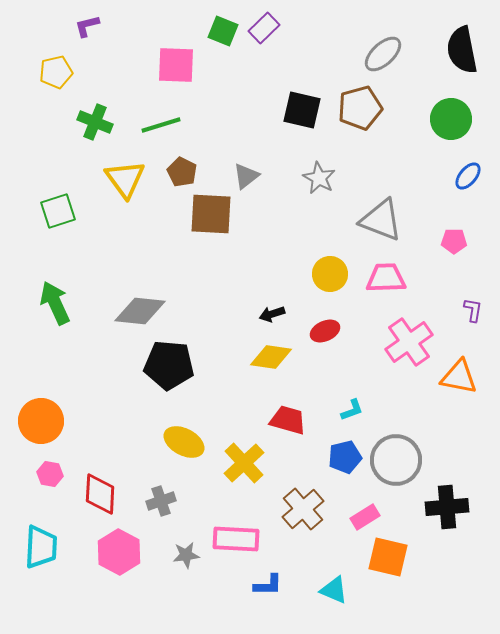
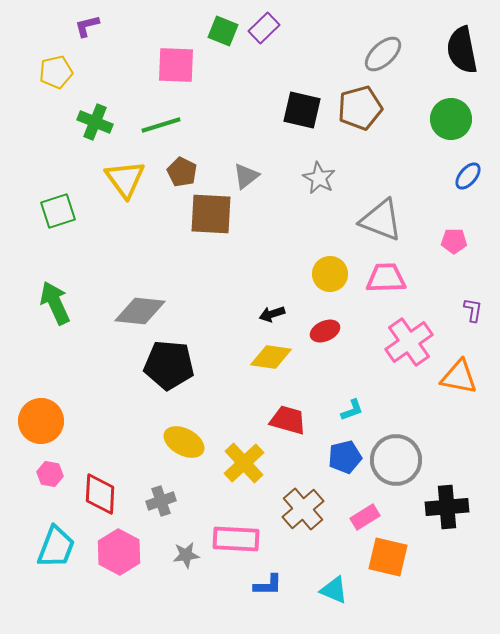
cyan trapezoid at (41, 547): moved 15 px right; rotated 18 degrees clockwise
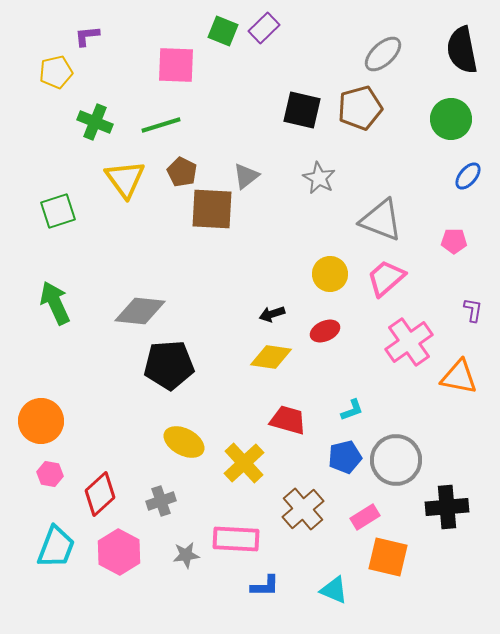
purple L-shape at (87, 26): moved 10 px down; rotated 8 degrees clockwise
brown square at (211, 214): moved 1 px right, 5 px up
pink trapezoid at (386, 278): rotated 39 degrees counterclockwise
black pentagon at (169, 365): rotated 9 degrees counterclockwise
red diamond at (100, 494): rotated 45 degrees clockwise
blue L-shape at (268, 585): moved 3 px left, 1 px down
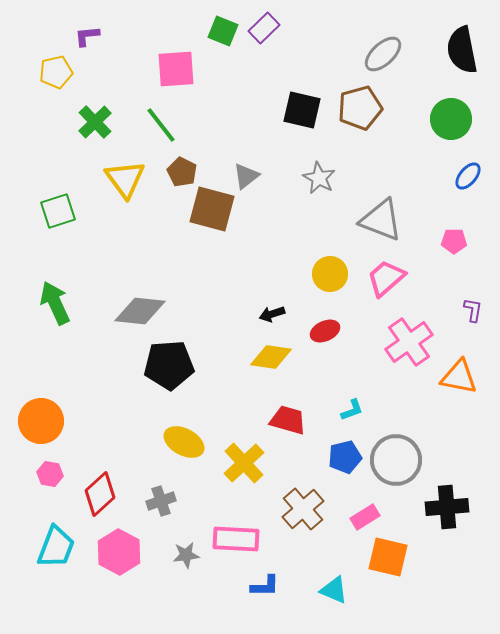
pink square at (176, 65): moved 4 px down; rotated 6 degrees counterclockwise
green cross at (95, 122): rotated 24 degrees clockwise
green line at (161, 125): rotated 69 degrees clockwise
brown square at (212, 209): rotated 12 degrees clockwise
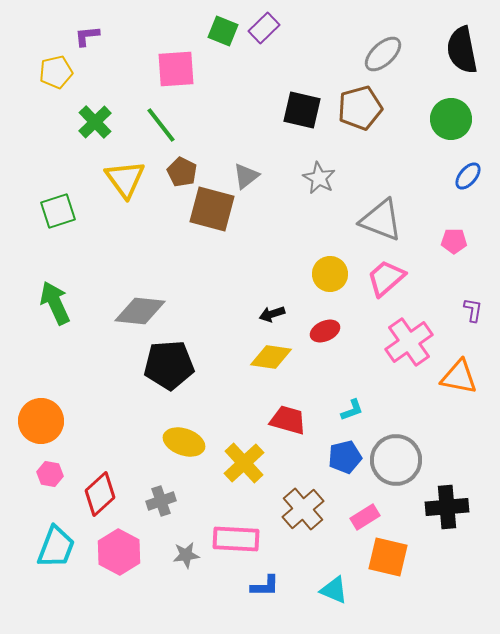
yellow ellipse at (184, 442): rotated 9 degrees counterclockwise
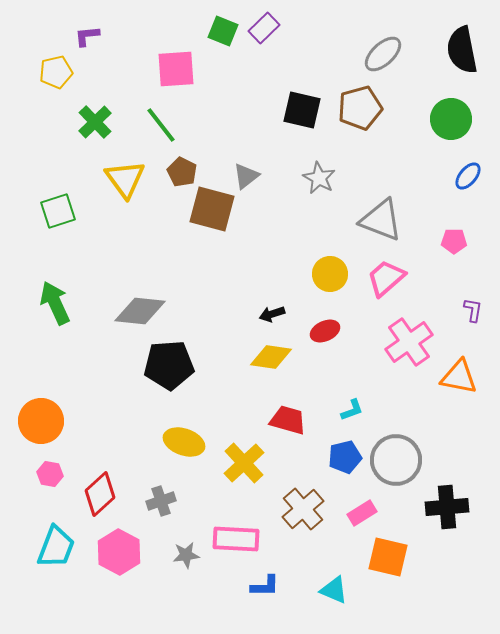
pink rectangle at (365, 517): moved 3 px left, 4 px up
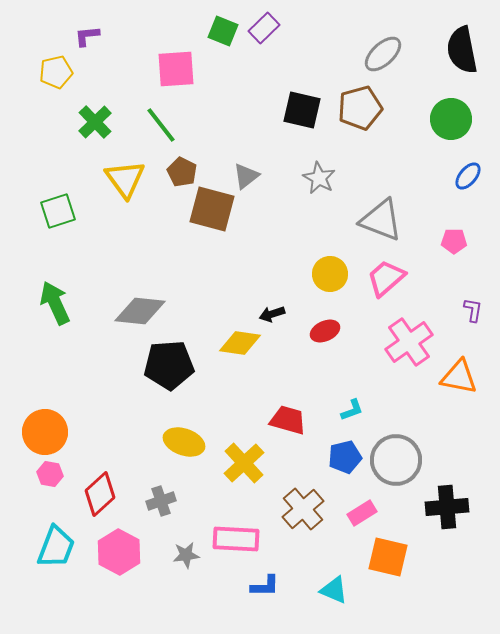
yellow diamond at (271, 357): moved 31 px left, 14 px up
orange circle at (41, 421): moved 4 px right, 11 px down
